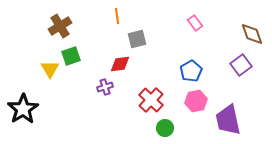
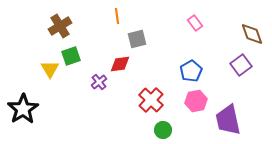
purple cross: moved 6 px left, 5 px up; rotated 21 degrees counterclockwise
green circle: moved 2 px left, 2 px down
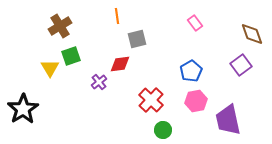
yellow triangle: moved 1 px up
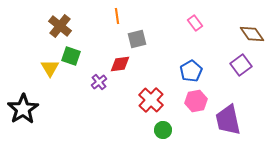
brown cross: rotated 20 degrees counterclockwise
brown diamond: rotated 15 degrees counterclockwise
green square: rotated 36 degrees clockwise
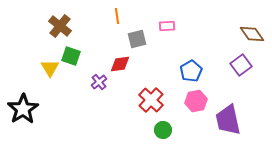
pink rectangle: moved 28 px left, 3 px down; rotated 56 degrees counterclockwise
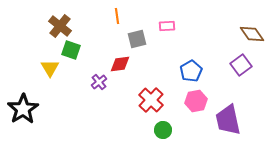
green square: moved 6 px up
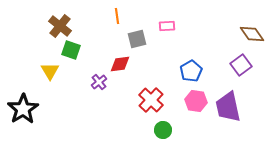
yellow triangle: moved 3 px down
pink hexagon: rotated 20 degrees clockwise
purple trapezoid: moved 13 px up
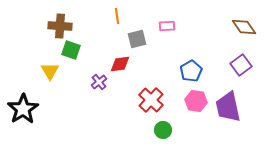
brown cross: rotated 35 degrees counterclockwise
brown diamond: moved 8 px left, 7 px up
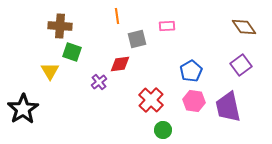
green square: moved 1 px right, 2 px down
pink hexagon: moved 2 px left
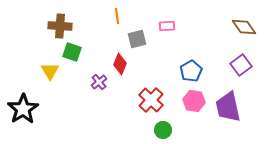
red diamond: rotated 60 degrees counterclockwise
